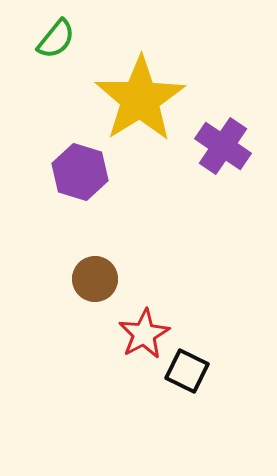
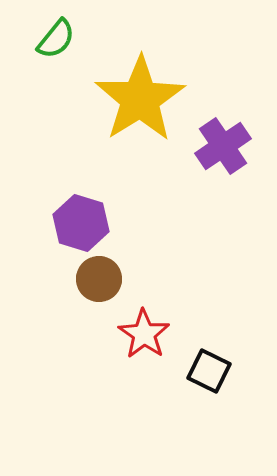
purple cross: rotated 22 degrees clockwise
purple hexagon: moved 1 px right, 51 px down
brown circle: moved 4 px right
red star: rotated 9 degrees counterclockwise
black square: moved 22 px right
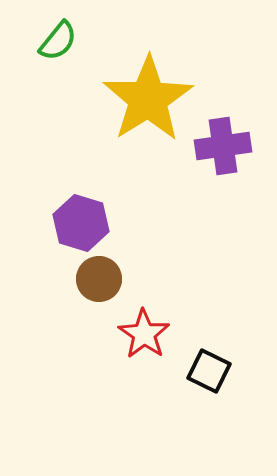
green semicircle: moved 2 px right, 2 px down
yellow star: moved 8 px right
purple cross: rotated 26 degrees clockwise
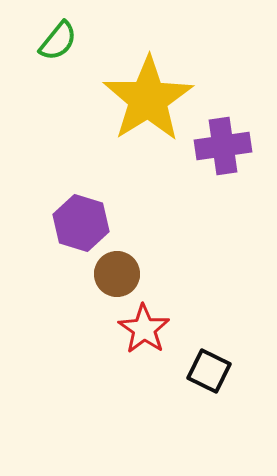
brown circle: moved 18 px right, 5 px up
red star: moved 5 px up
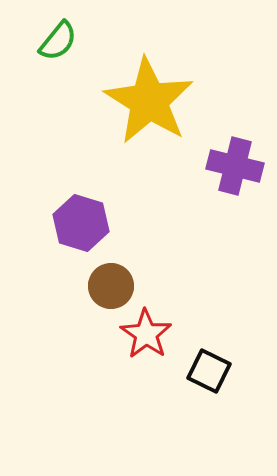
yellow star: moved 1 px right, 2 px down; rotated 8 degrees counterclockwise
purple cross: moved 12 px right, 20 px down; rotated 22 degrees clockwise
brown circle: moved 6 px left, 12 px down
red star: moved 2 px right, 5 px down
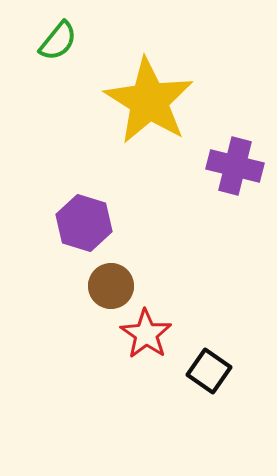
purple hexagon: moved 3 px right
black square: rotated 9 degrees clockwise
